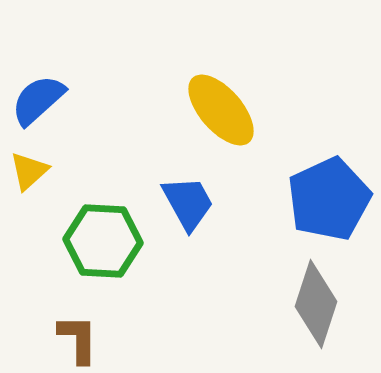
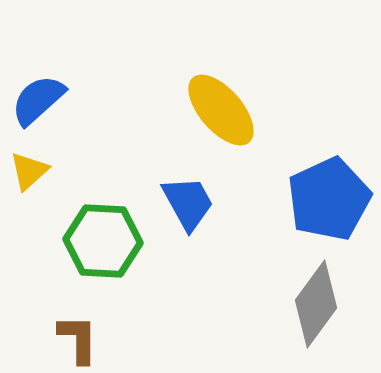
gray diamond: rotated 18 degrees clockwise
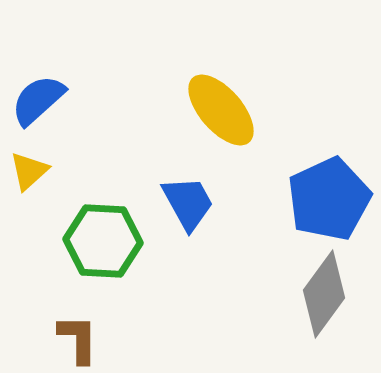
gray diamond: moved 8 px right, 10 px up
